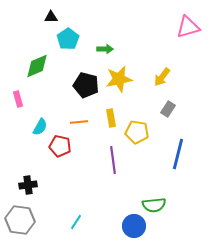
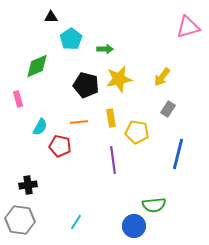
cyan pentagon: moved 3 px right
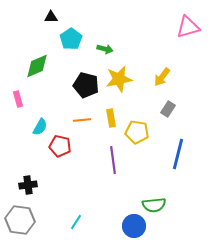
green arrow: rotated 14 degrees clockwise
orange line: moved 3 px right, 2 px up
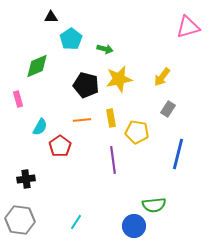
red pentagon: rotated 25 degrees clockwise
black cross: moved 2 px left, 6 px up
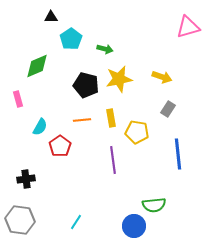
yellow arrow: rotated 108 degrees counterclockwise
blue line: rotated 20 degrees counterclockwise
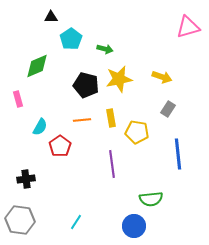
purple line: moved 1 px left, 4 px down
green semicircle: moved 3 px left, 6 px up
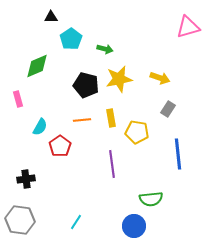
yellow arrow: moved 2 px left, 1 px down
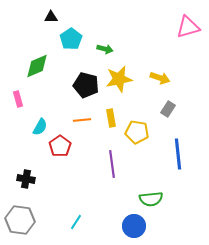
black cross: rotated 18 degrees clockwise
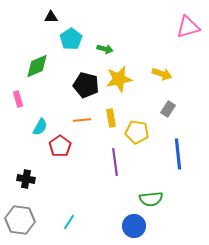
yellow arrow: moved 2 px right, 4 px up
purple line: moved 3 px right, 2 px up
cyan line: moved 7 px left
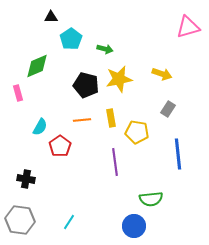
pink rectangle: moved 6 px up
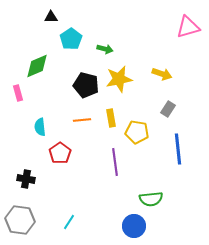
cyan semicircle: rotated 144 degrees clockwise
red pentagon: moved 7 px down
blue line: moved 5 px up
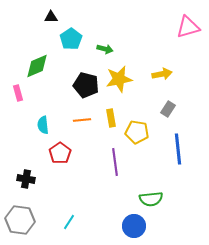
yellow arrow: rotated 30 degrees counterclockwise
cyan semicircle: moved 3 px right, 2 px up
